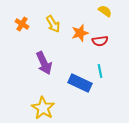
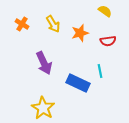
red semicircle: moved 8 px right
blue rectangle: moved 2 px left
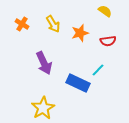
cyan line: moved 2 px left, 1 px up; rotated 56 degrees clockwise
yellow star: rotated 10 degrees clockwise
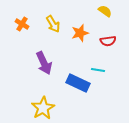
cyan line: rotated 56 degrees clockwise
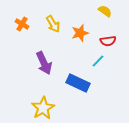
cyan line: moved 9 px up; rotated 56 degrees counterclockwise
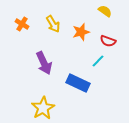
orange star: moved 1 px right, 1 px up
red semicircle: rotated 28 degrees clockwise
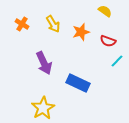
cyan line: moved 19 px right
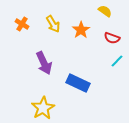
orange star: moved 2 px up; rotated 18 degrees counterclockwise
red semicircle: moved 4 px right, 3 px up
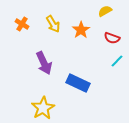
yellow semicircle: rotated 64 degrees counterclockwise
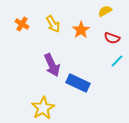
purple arrow: moved 8 px right, 2 px down
